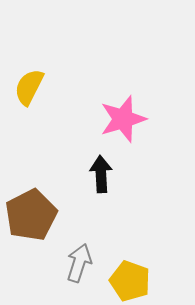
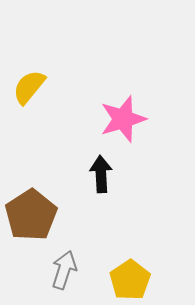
yellow semicircle: rotated 12 degrees clockwise
brown pentagon: rotated 6 degrees counterclockwise
gray arrow: moved 15 px left, 7 px down
yellow pentagon: moved 1 px up; rotated 18 degrees clockwise
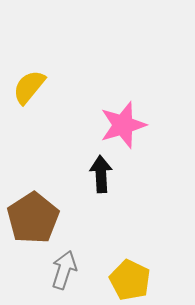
pink star: moved 6 px down
brown pentagon: moved 2 px right, 3 px down
yellow pentagon: rotated 12 degrees counterclockwise
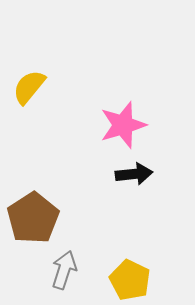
black arrow: moved 33 px right; rotated 87 degrees clockwise
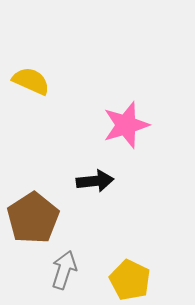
yellow semicircle: moved 2 px right, 6 px up; rotated 75 degrees clockwise
pink star: moved 3 px right
black arrow: moved 39 px left, 7 px down
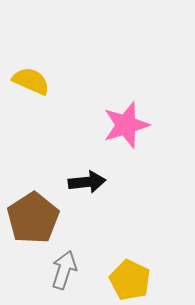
black arrow: moved 8 px left, 1 px down
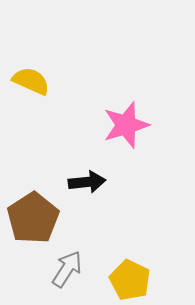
gray arrow: moved 3 px right, 1 px up; rotated 15 degrees clockwise
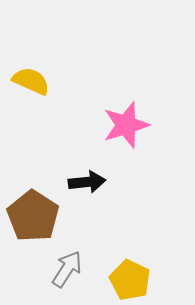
brown pentagon: moved 2 px up; rotated 6 degrees counterclockwise
